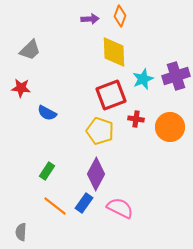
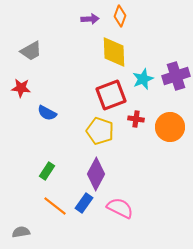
gray trapezoid: moved 1 px right, 1 px down; rotated 15 degrees clockwise
gray semicircle: rotated 78 degrees clockwise
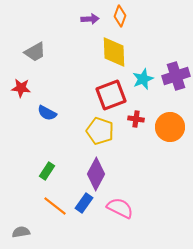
gray trapezoid: moved 4 px right, 1 px down
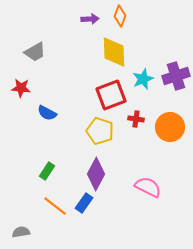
pink semicircle: moved 28 px right, 21 px up
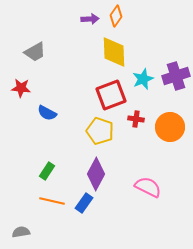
orange diamond: moved 4 px left; rotated 15 degrees clockwise
orange line: moved 3 px left, 5 px up; rotated 25 degrees counterclockwise
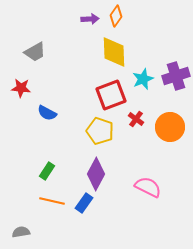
red cross: rotated 28 degrees clockwise
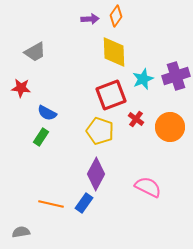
green rectangle: moved 6 px left, 34 px up
orange line: moved 1 px left, 3 px down
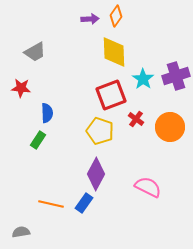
cyan star: rotated 15 degrees counterclockwise
blue semicircle: rotated 120 degrees counterclockwise
green rectangle: moved 3 px left, 3 px down
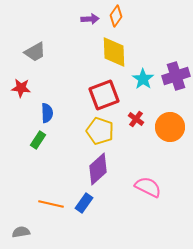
red square: moved 7 px left
purple diamond: moved 2 px right, 5 px up; rotated 20 degrees clockwise
